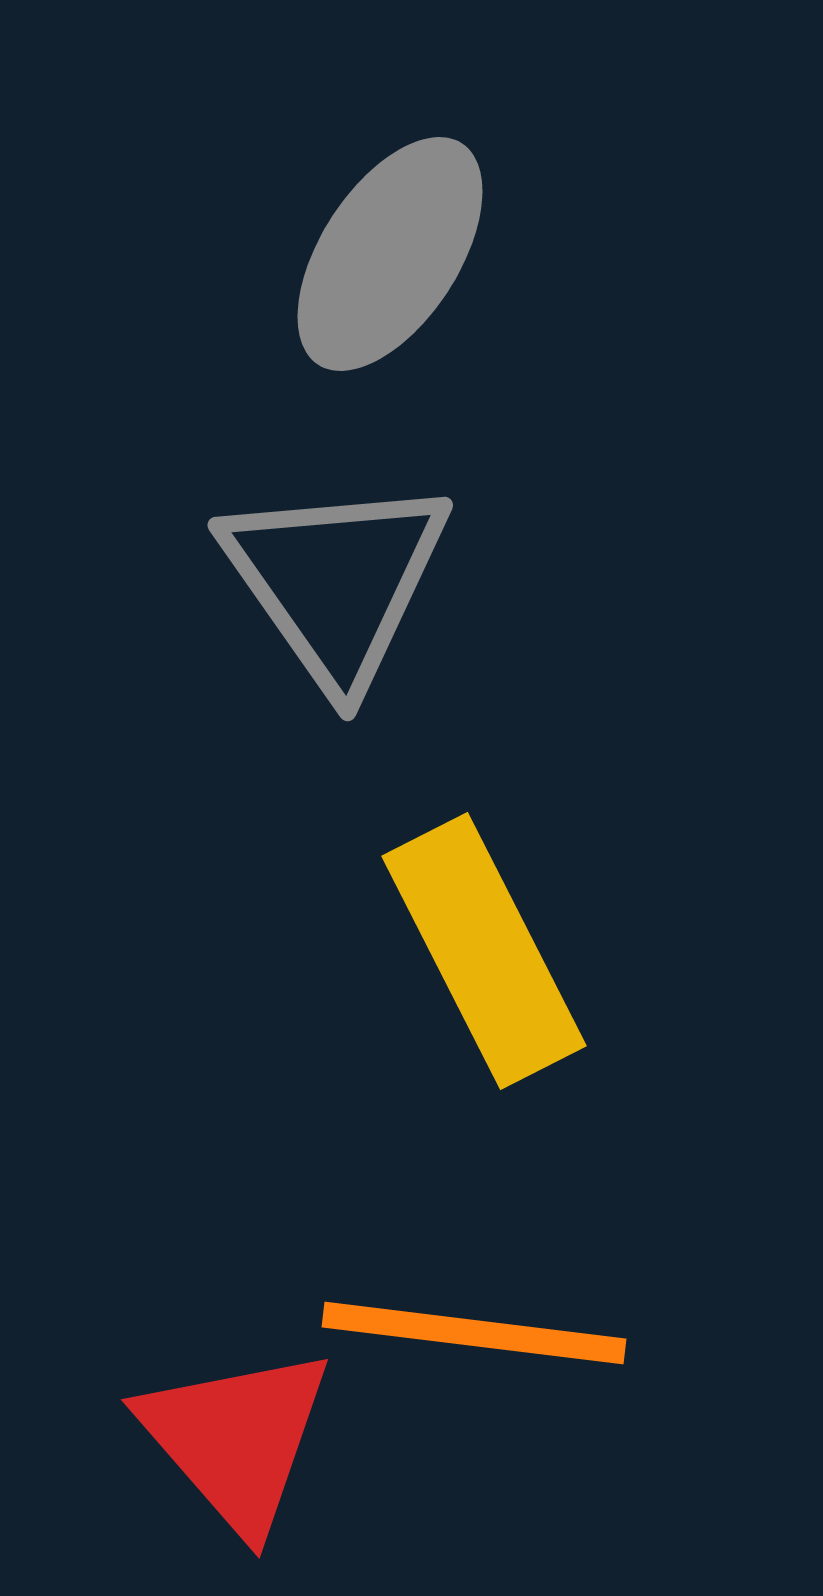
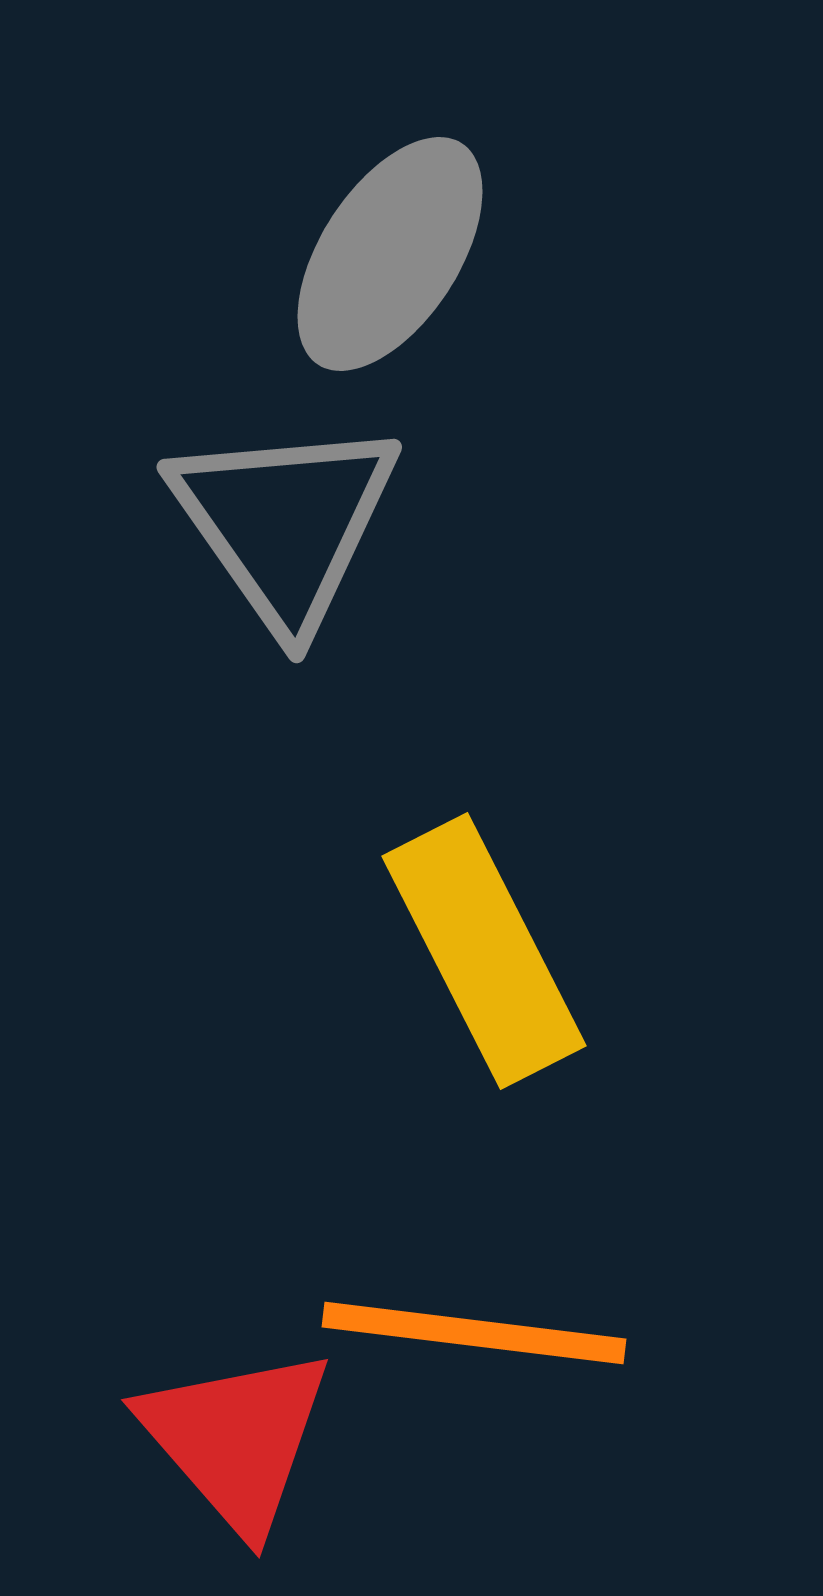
gray triangle: moved 51 px left, 58 px up
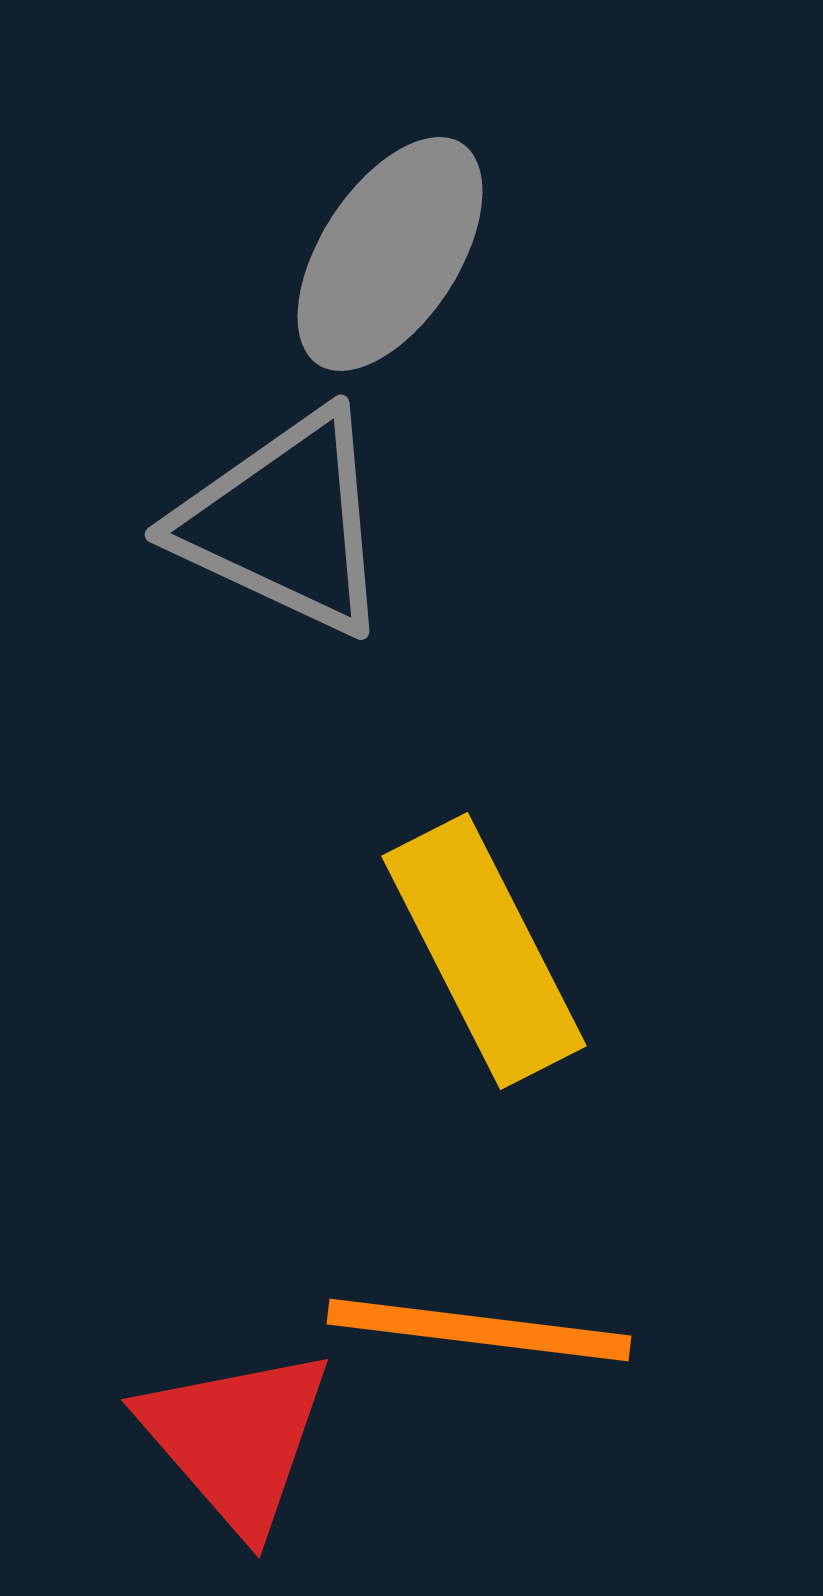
gray triangle: rotated 30 degrees counterclockwise
orange line: moved 5 px right, 3 px up
